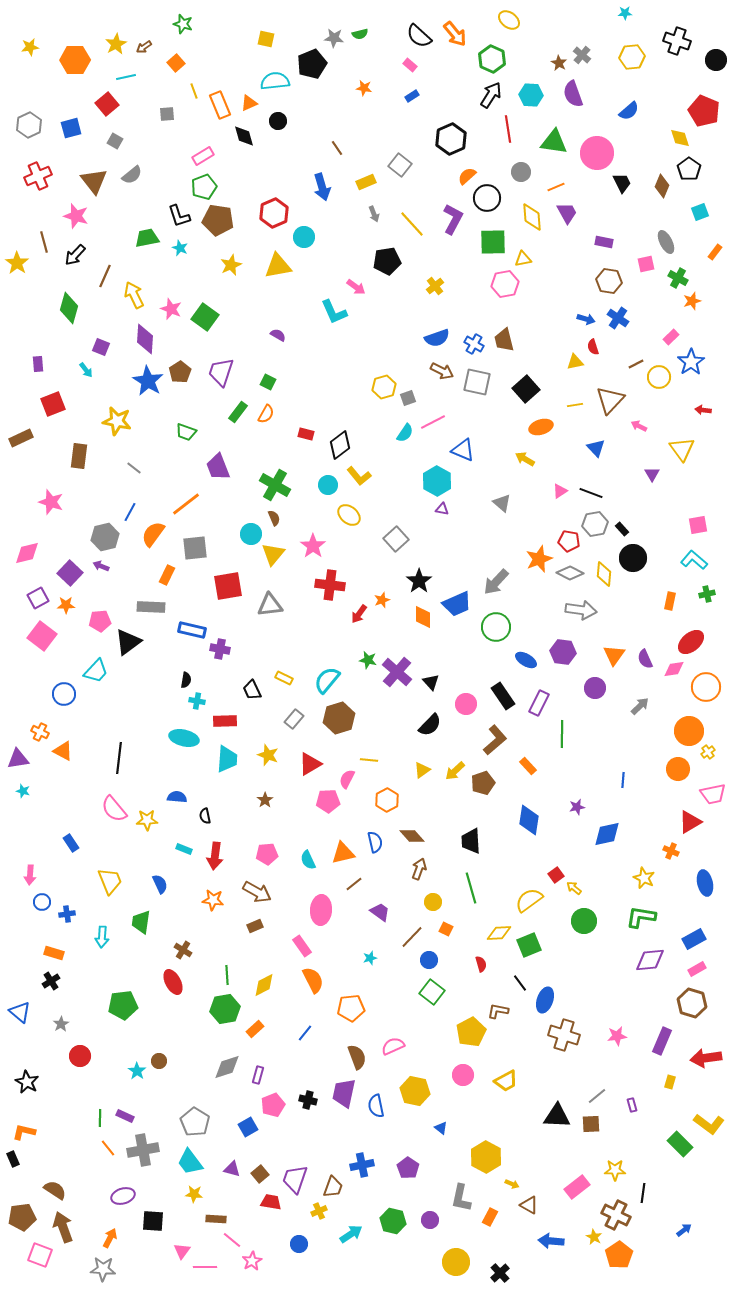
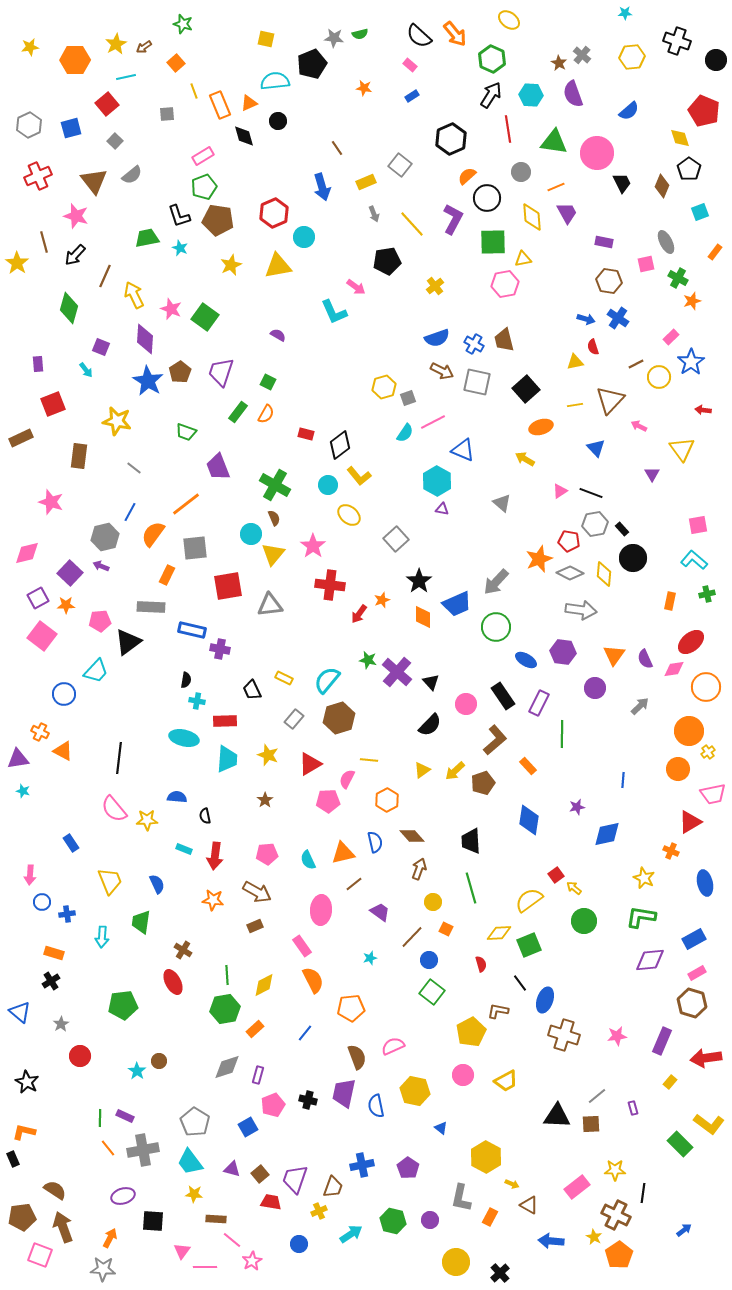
gray square at (115, 141): rotated 14 degrees clockwise
blue semicircle at (160, 884): moved 3 px left
pink rectangle at (697, 969): moved 4 px down
yellow rectangle at (670, 1082): rotated 24 degrees clockwise
purple rectangle at (632, 1105): moved 1 px right, 3 px down
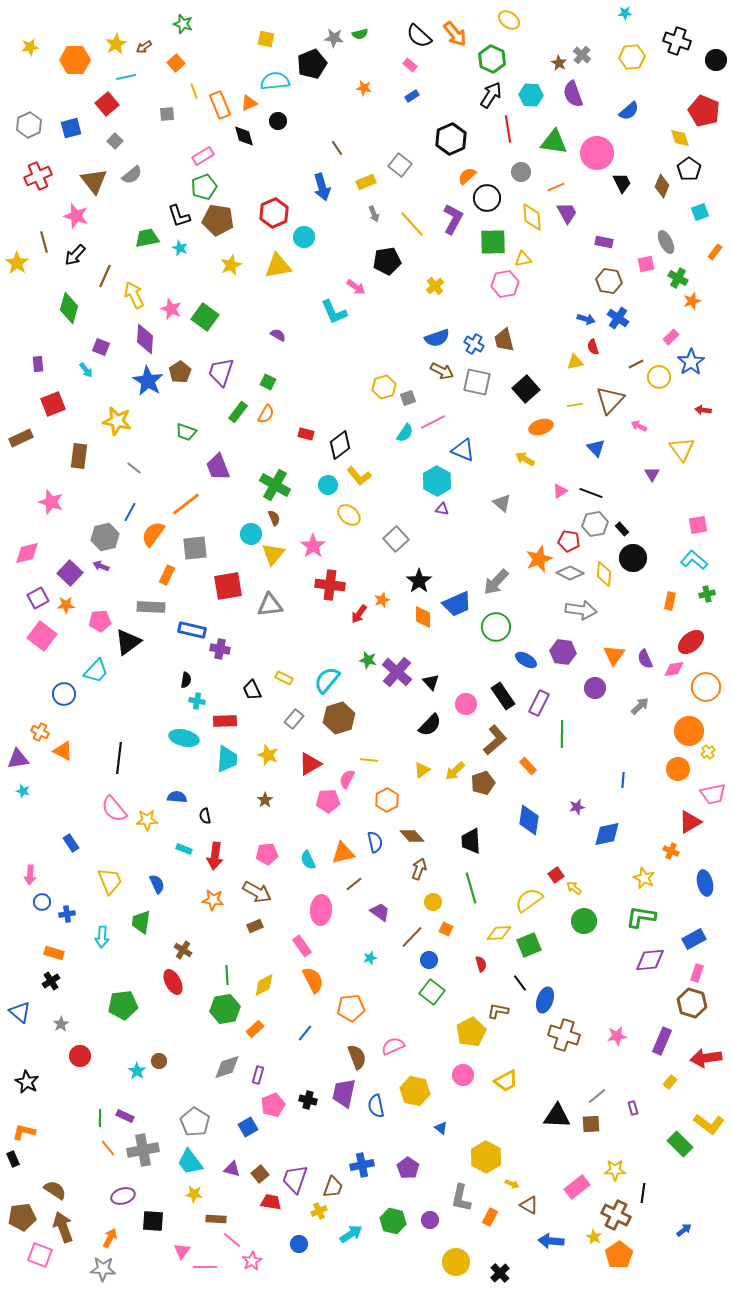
pink rectangle at (697, 973): rotated 42 degrees counterclockwise
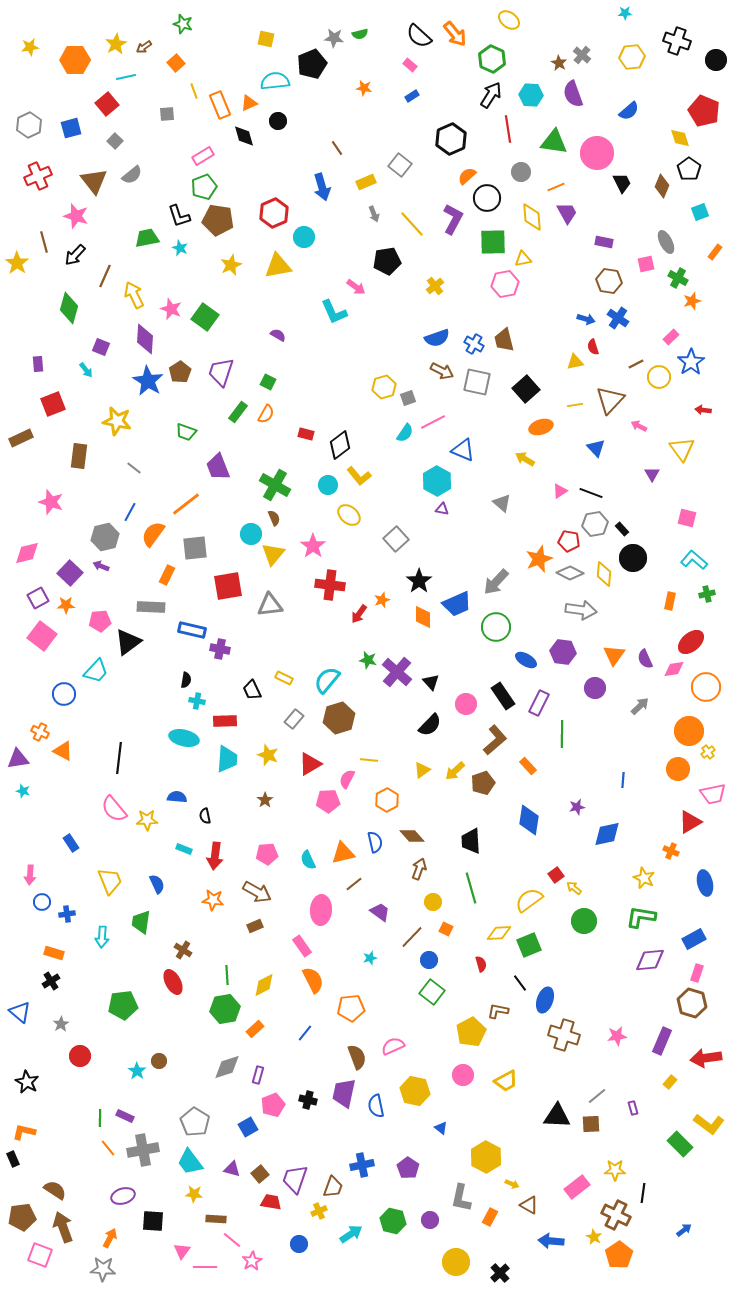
pink square at (698, 525): moved 11 px left, 7 px up; rotated 24 degrees clockwise
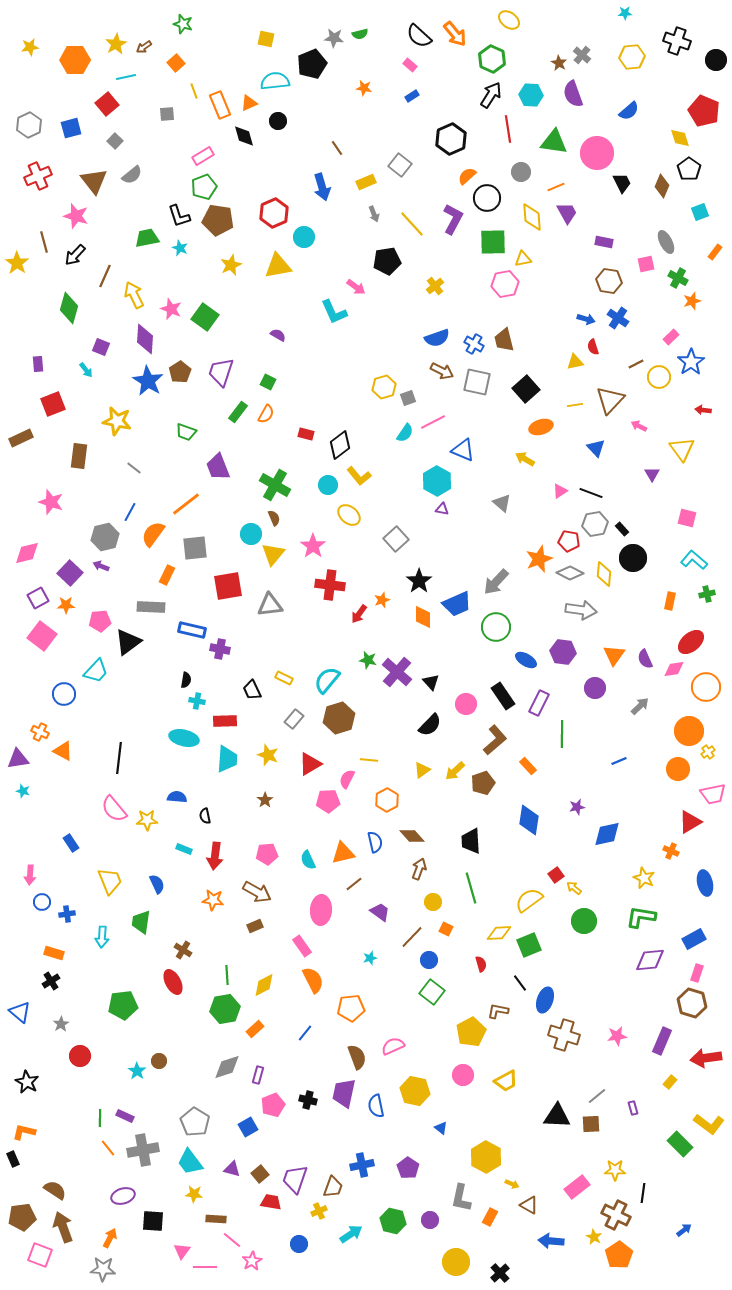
blue line at (623, 780): moved 4 px left, 19 px up; rotated 63 degrees clockwise
